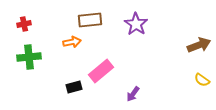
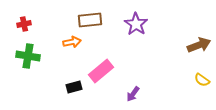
green cross: moved 1 px left, 1 px up; rotated 15 degrees clockwise
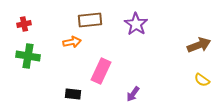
pink rectangle: rotated 25 degrees counterclockwise
black rectangle: moved 1 px left, 7 px down; rotated 21 degrees clockwise
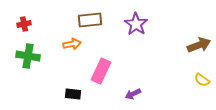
orange arrow: moved 2 px down
purple arrow: rotated 28 degrees clockwise
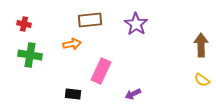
red cross: rotated 24 degrees clockwise
brown arrow: moved 2 px right; rotated 70 degrees counterclockwise
green cross: moved 2 px right, 1 px up
